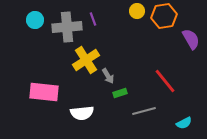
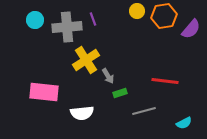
purple semicircle: moved 10 px up; rotated 70 degrees clockwise
red line: rotated 44 degrees counterclockwise
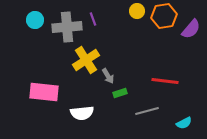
gray line: moved 3 px right
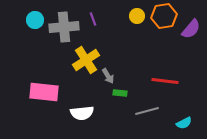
yellow circle: moved 5 px down
gray cross: moved 3 px left
green rectangle: rotated 24 degrees clockwise
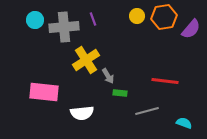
orange hexagon: moved 1 px down
cyan semicircle: rotated 133 degrees counterclockwise
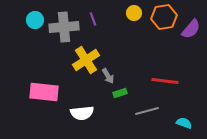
yellow circle: moved 3 px left, 3 px up
green rectangle: rotated 24 degrees counterclockwise
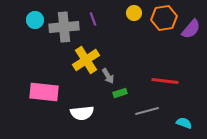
orange hexagon: moved 1 px down
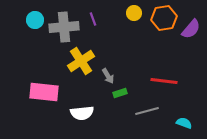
yellow cross: moved 5 px left, 1 px down
red line: moved 1 px left
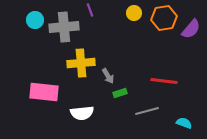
purple line: moved 3 px left, 9 px up
yellow cross: moved 2 px down; rotated 28 degrees clockwise
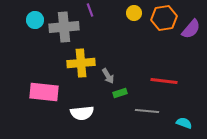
gray line: rotated 20 degrees clockwise
